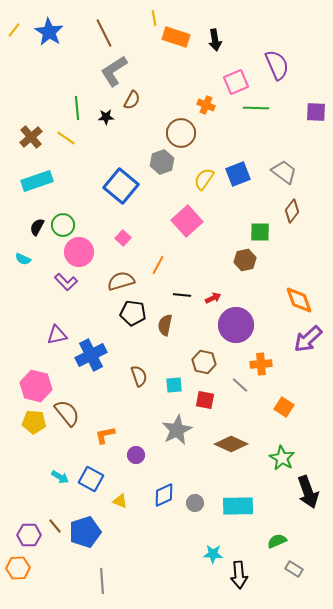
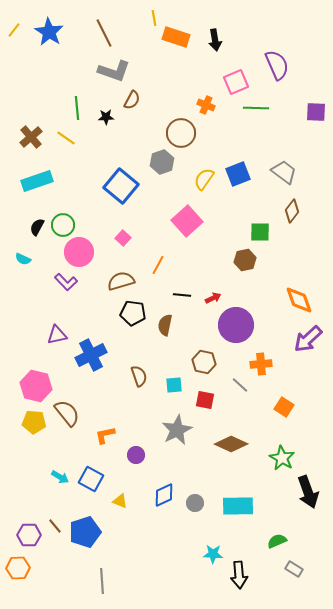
gray L-shape at (114, 71): rotated 128 degrees counterclockwise
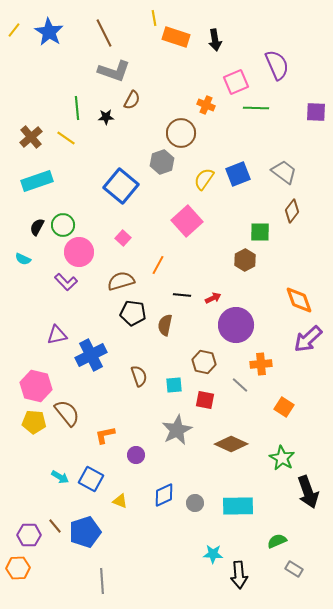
brown hexagon at (245, 260): rotated 15 degrees counterclockwise
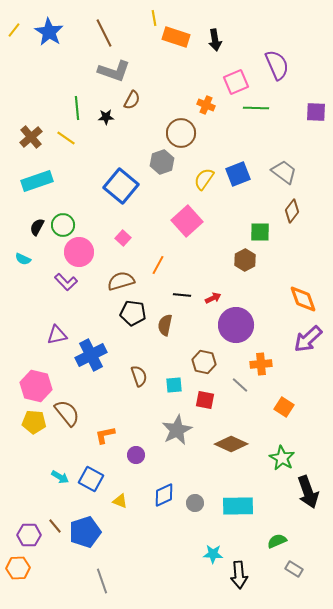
orange diamond at (299, 300): moved 4 px right, 1 px up
gray line at (102, 581): rotated 15 degrees counterclockwise
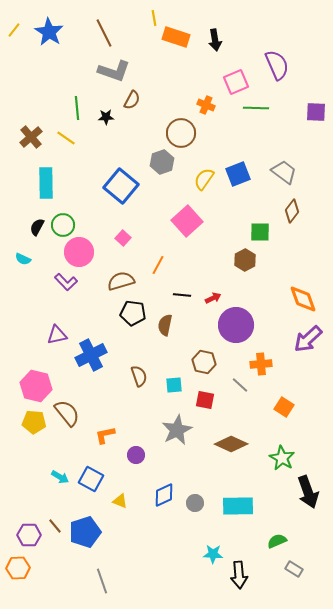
cyan rectangle at (37, 181): moved 9 px right, 2 px down; rotated 72 degrees counterclockwise
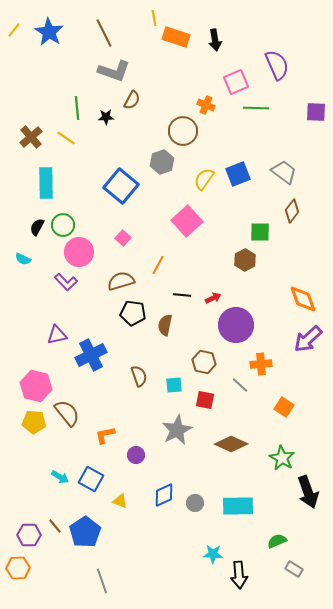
brown circle at (181, 133): moved 2 px right, 2 px up
blue pentagon at (85, 532): rotated 16 degrees counterclockwise
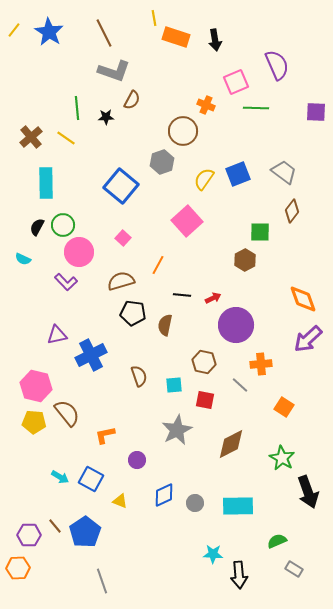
brown diamond at (231, 444): rotated 52 degrees counterclockwise
purple circle at (136, 455): moved 1 px right, 5 px down
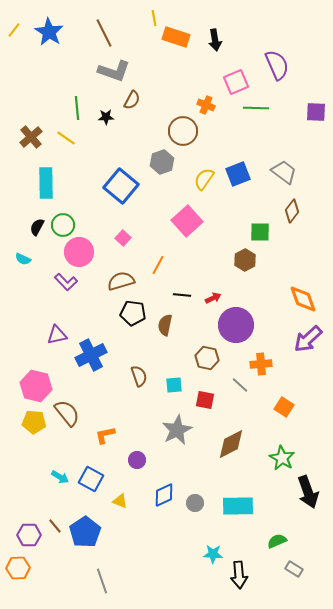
brown hexagon at (204, 362): moved 3 px right, 4 px up
